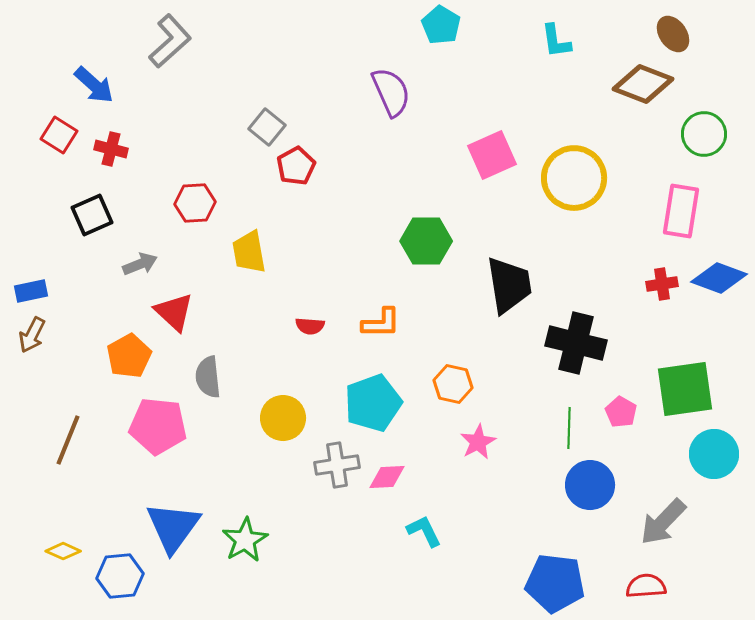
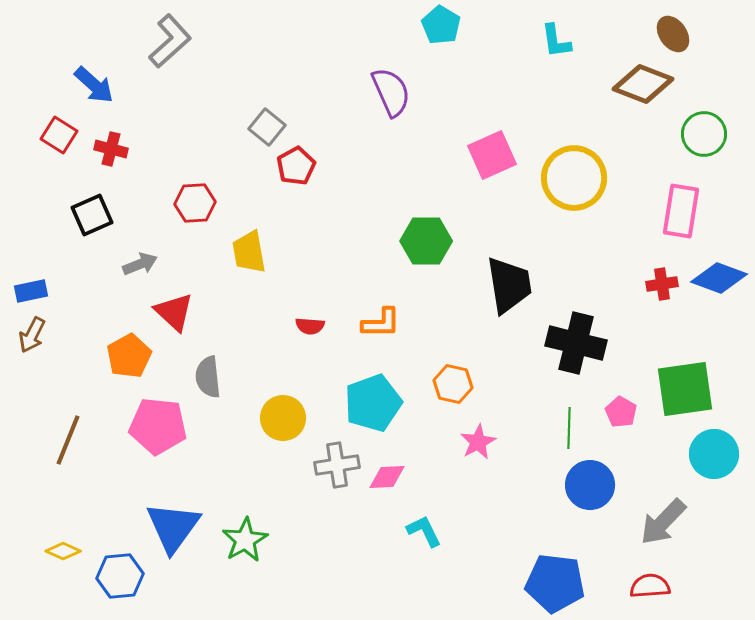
red semicircle at (646, 586): moved 4 px right
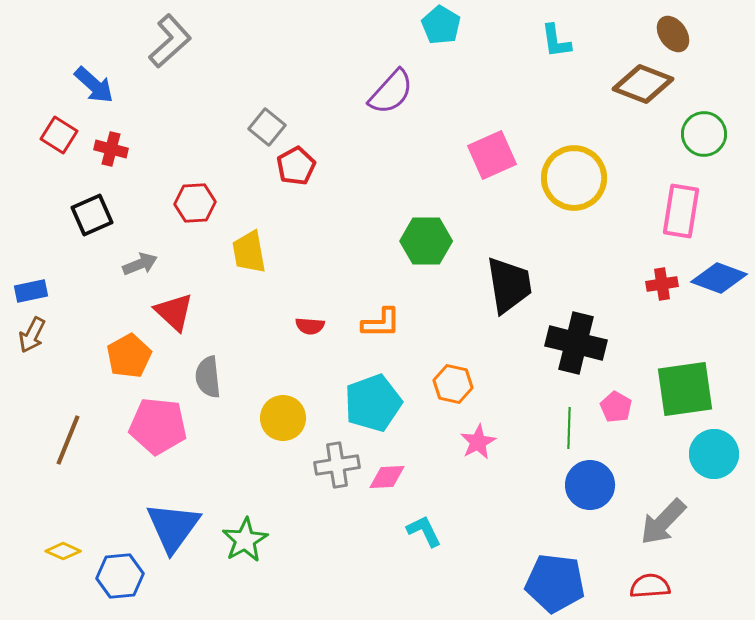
purple semicircle at (391, 92): rotated 66 degrees clockwise
pink pentagon at (621, 412): moved 5 px left, 5 px up
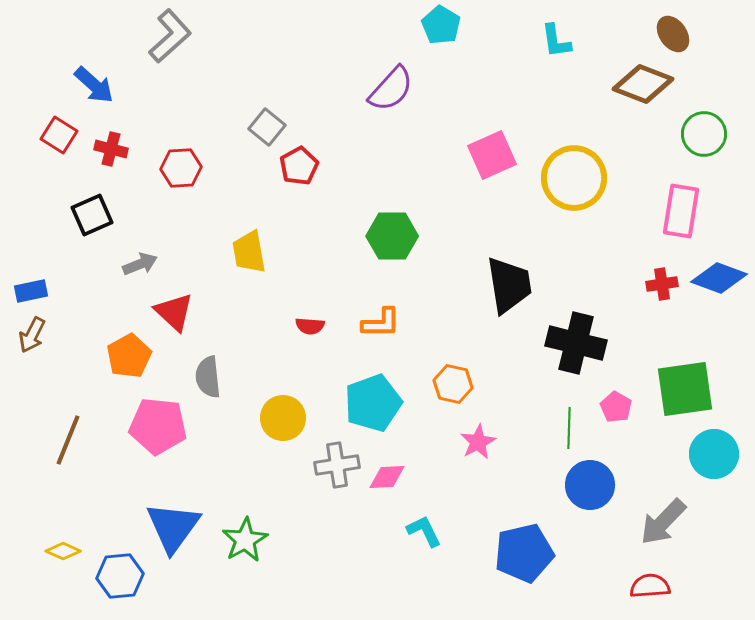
gray L-shape at (170, 41): moved 5 px up
purple semicircle at (391, 92): moved 3 px up
red pentagon at (296, 166): moved 3 px right
red hexagon at (195, 203): moved 14 px left, 35 px up
green hexagon at (426, 241): moved 34 px left, 5 px up
blue pentagon at (555, 583): moved 31 px left, 30 px up; rotated 20 degrees counterclockwise
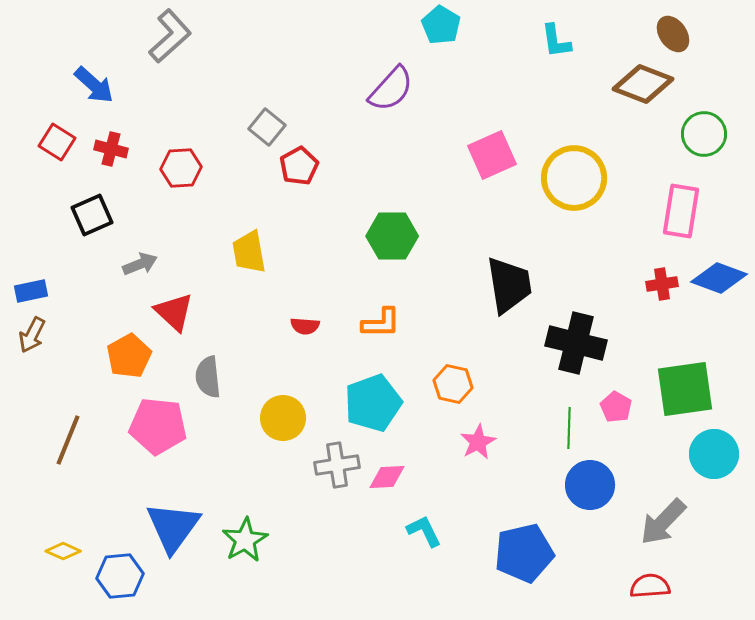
red square at (59, 135): moved 2 px left, 7 px down
red semicircle at (310, 326): moved 5 px left
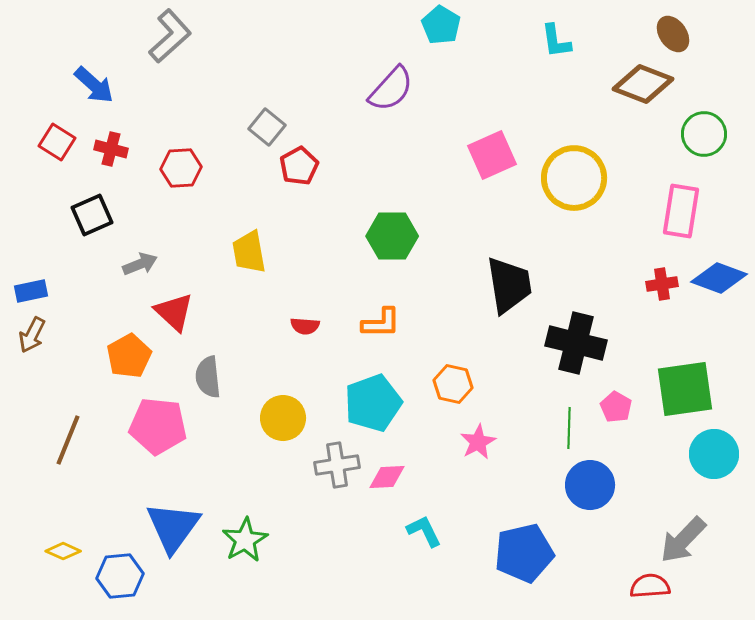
gray arrow at (663, 522): moved 20 px right, 18 px down
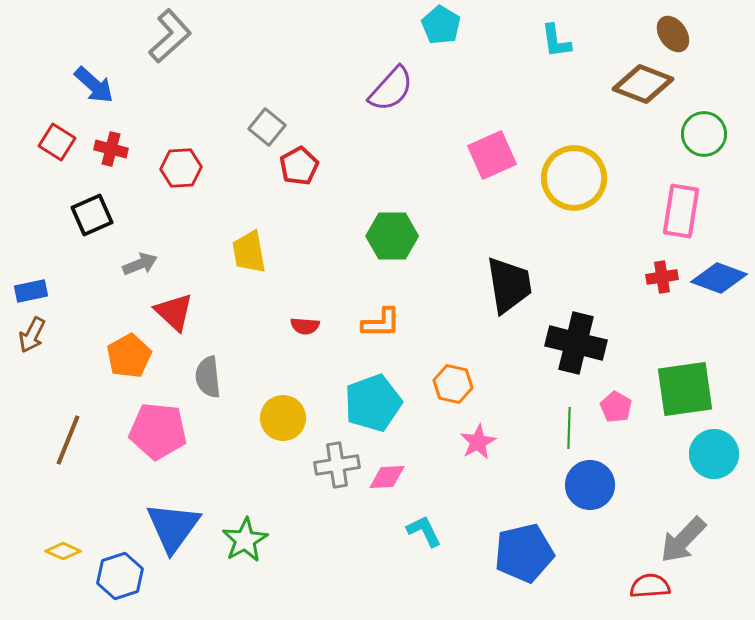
red cross at (662, 284): moved 7 px up
pink pentagon at (158, 426): moved 5 px down
blue hexagon at (120, 576): rotated 12 degrees counterclockwise
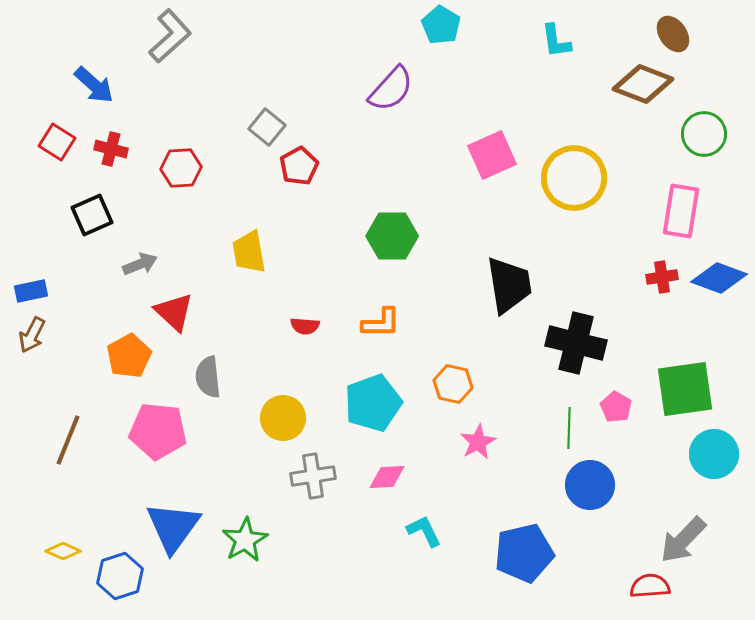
gray cross at (337, 465): moved 24 px left, 11 px down
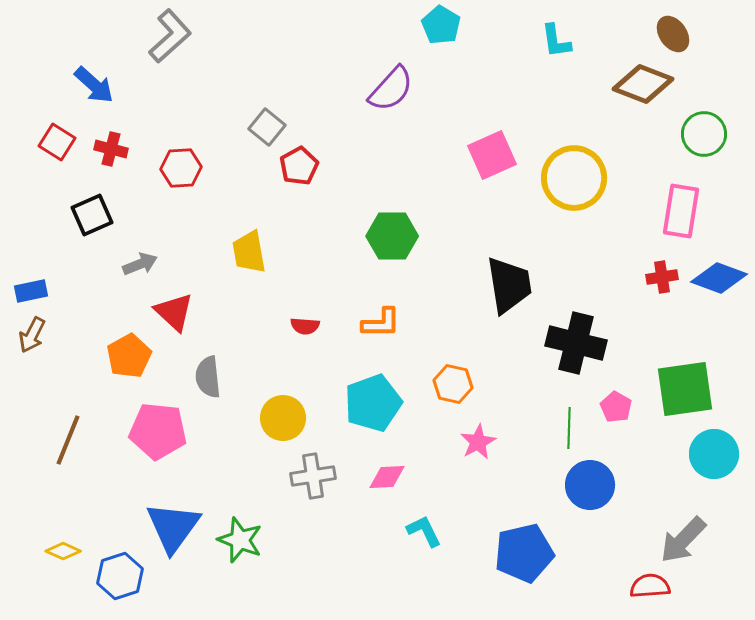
green star at (245, 540): moved 5 px left; rotated 21 degrees counterclockwise
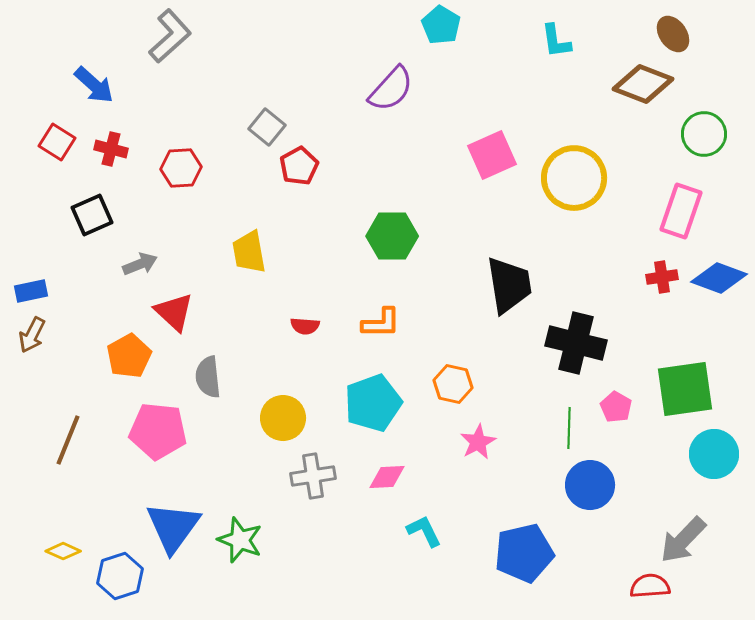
pink rectangle at (681, 211): rotated 10 degrees clockwise
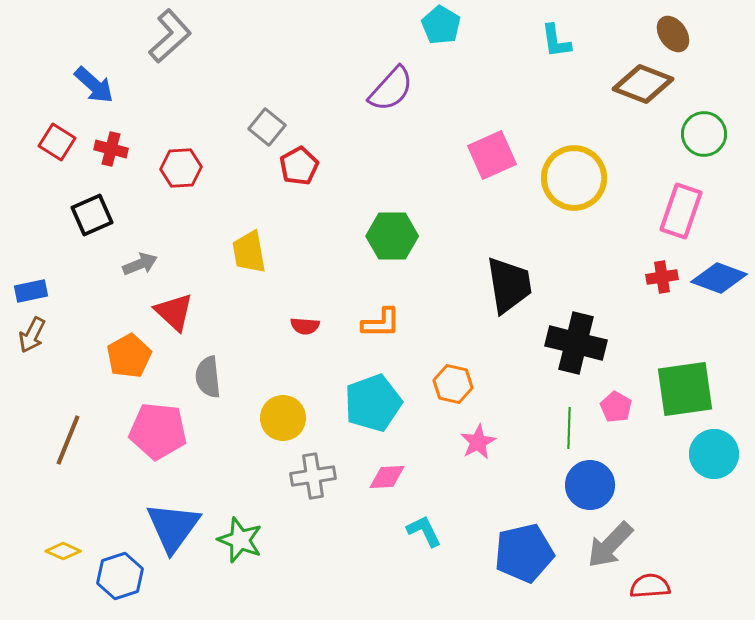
gray arrow at (683, 540): moved 73 px left, 5 px down
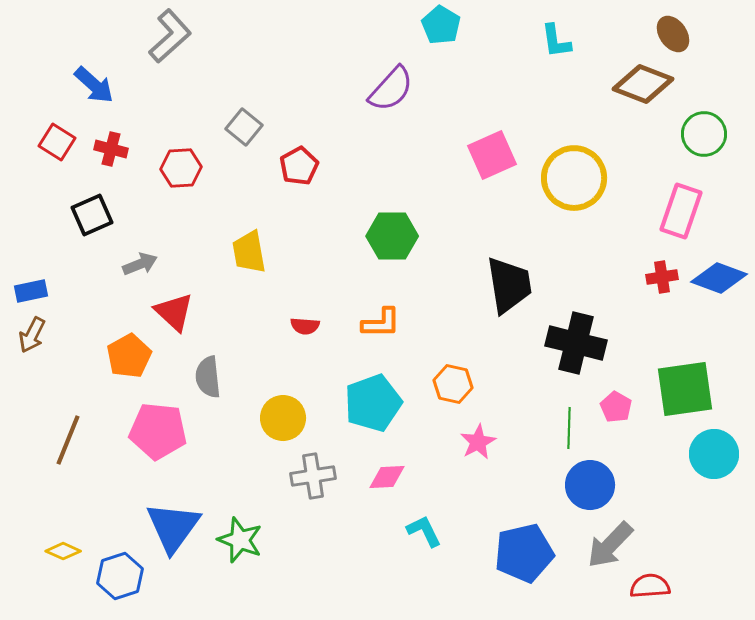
gray square at (267, 127): moved 23 px left
